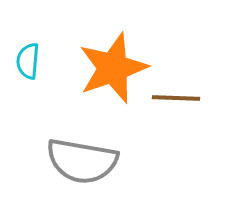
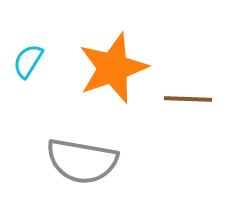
cyan semicircle: rotated 27 degrees clockwise
brown line: moved 12 px right, 1 px down
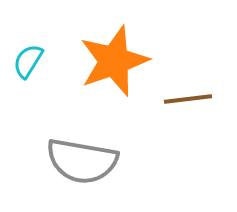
orange star: moved 1 px right, 7 px up
brown line: rotated 9 degrees counterclockwise
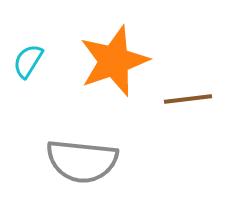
gray semicircle: rotated 4 degrees counterclockwise
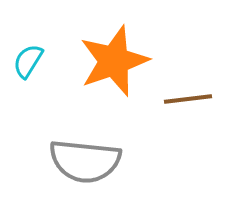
gray semicircle: moved 3 px right
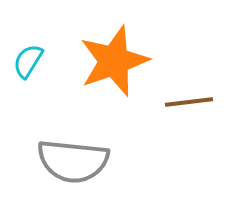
brown line: moved 1 px right, 3 px down
gray semicircle: moved 12 px left
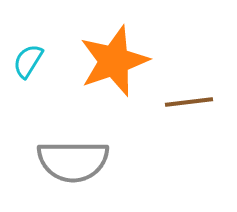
gray semicircle: rotated 6 degrees counterclockwise
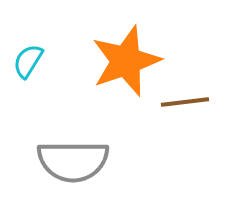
orange star: moved 12 px right
brown line: moved 4 px left
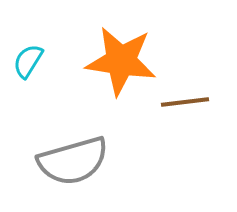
orange star: moved 5 px left; rotated 28 degrees clockwise
gray semicircle: rotated 16 degrees counterclockwise
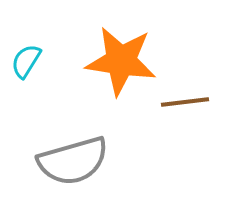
cyan semicircle: moved 2 px left
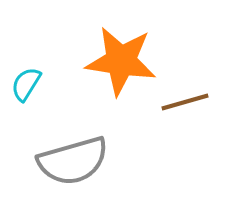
cyan semicircle: moved 23 px down
brown line: rotated 9 degrees counterclockwise
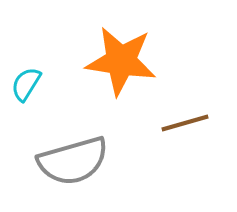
brown line: moved 21 px down
